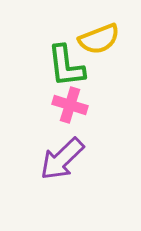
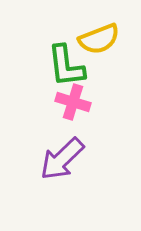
pink cross: moved 3 px right, 3 px up
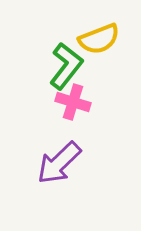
green L-shape: rotated 135 degrees counterclockwise
purple arrow: moved 3 px left, 4 px down
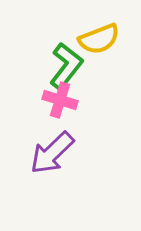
pink cross: moved 13 px left, 2 px up
purple arrow: moved 7 px left, 10 px up
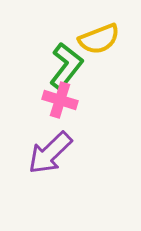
purple arrow: moved 2 px left
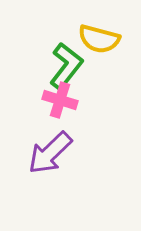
yellow semicircle: rotated 36 degrees clockwise
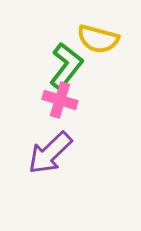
yellow semicircle: moved 1 px left
